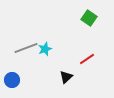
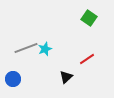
blue circle: moved 1 px right, 1 px up
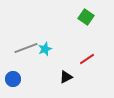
green square: moved 3 px left, 1 px up
black triangle: rotated 16 degrees clockwise
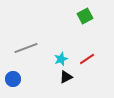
green square: moved 1 px left, 1 px up; rotated 28 degrees clockwise
cyan star: moved 16 px right, 10 px down
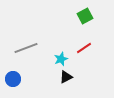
red line: moved 3 px left, 11 px up
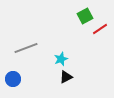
red line: moved 16 px right, 19 px up
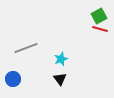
green square: moved 14 px right
red line: rotated 49 degrees clockwise
black triangle: moved 6 px left, 2 px down; rotated 40 degrees counterclockwise
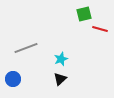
green square: moved 15 px left, 2 px up; rotated 14 degrees clockwise
black triangle: rotated 24 degrees clockwise
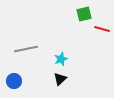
red line: moved 2 px right
gray line: moved 1 px down; rotated 10 degrees clockwise
blue circle: moved 1 px right, 2 px down
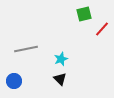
red line: rotated 63 degrees counterclockwise
black triangle: rotated 32 degrees counterclockwise
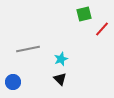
gray line: moved 2 px right
blue circle: moved 1 px left, 1 px down
